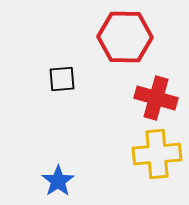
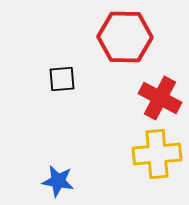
red cross: moved 4 px right; rotated 12 degrees clockwise
blue star: rotated 28 degrees counterclockwise
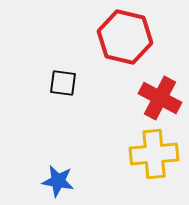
red hexagon: rotated 12 degrees clockwise
black square: moved 1 px right, 4 px down; rotated 12 degrees clockwise
yellow cross: moved 3 px left
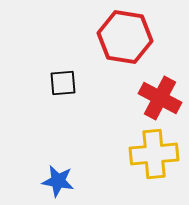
red hexagon: rotated 4 degrees counterclockwise
black square: rotated 12 degrees counterclockwise
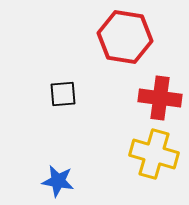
black square: moved 11 px down
red cross: rotated 21 degrees counterclockwise
yellow cross: rotated 21 degrees clockwise
